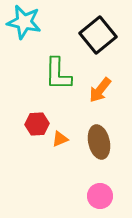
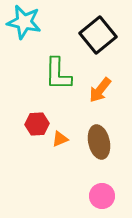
pink circle: moved 2 px right
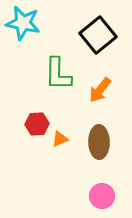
cyan star: moved 1 px left, 1 px down
brown ellipse: rotated 12 degrees clockwise
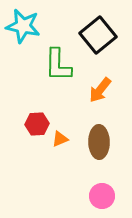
cyan star: moved 3 px down
green L-shape: moved 9 px up
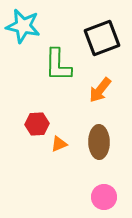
black square: moved 4 px right, 3 px down; rotated 18 degrees clockwise
orange triangle: moved 1 px left, 5 px down
pink circle: moved 2 px right, 1 px down
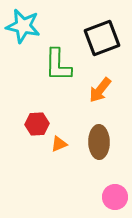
pink circle: moved 11 px right
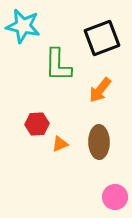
orange triangle: moved 1 px right
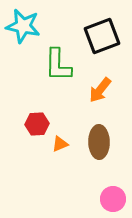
black square: moved 2 px up
pink circle: moved 2 px left, 2 px down
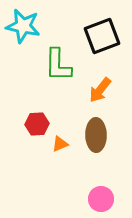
brown ellipse: moved 3 px left, 7 px up
pink circle: moved 12 px left
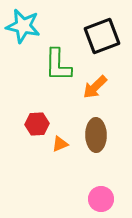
orange arrow: moved 5 px left, 3 px up; rotated 8 degrees clockwise
